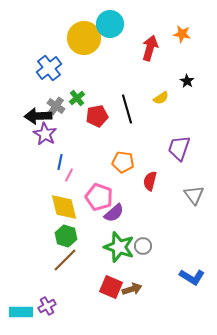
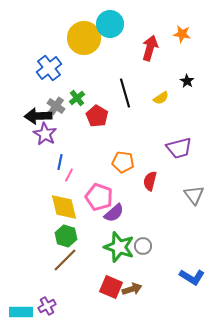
black line: moved 2 px left, 16 px up
red pentagon: rotated 30 degrees counterclockwise
purple trapezoid: rotated 124 degrees counterclockwise
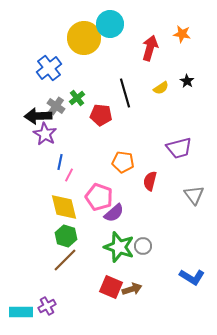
yellow semicircle: moved 10 px up
red pentagon: moved 4 px right, 1 px up; rotated 25 degrees counterclockwise
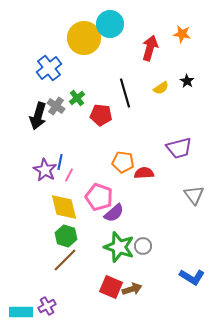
black arrow: rotated 72 degrees counterclockwise
purple star: moved 36 px down
red semicircle: moved 6 px left, 8 px up; rotated 72 degrees clockwise
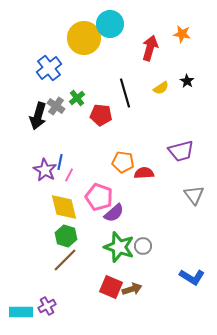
purple trapezoid: moved 2 px right, 3 px down
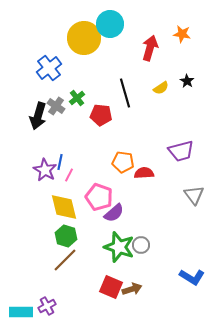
gray circle: moved 2 px left, 1 px up
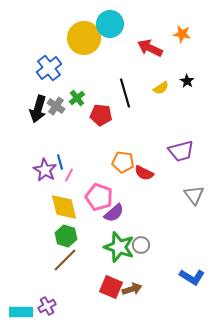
red arrow: rotated 80 degrees counterclockwise
black arrow: moved 7 px up
blue line: rotated 28 degrees counterclockwise
red semicircle: rotated 150 degrees counterclockwise
